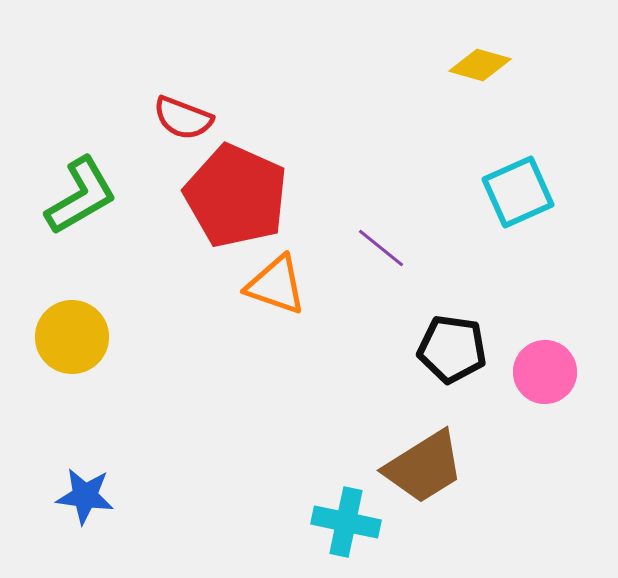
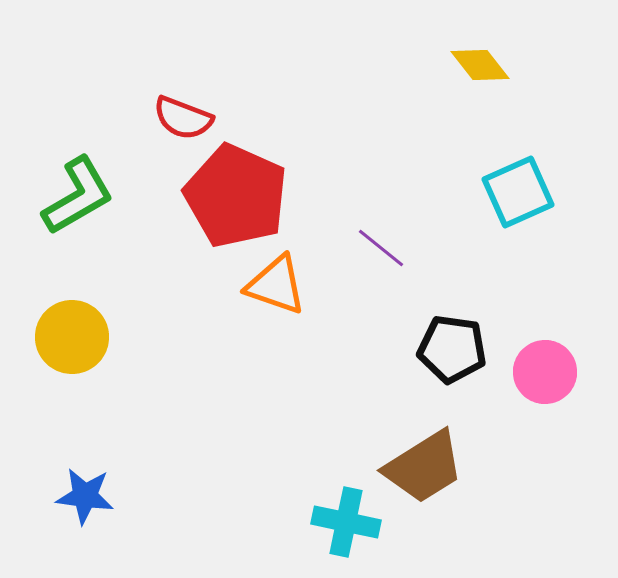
yellow diamond: rotated 36 degrees clockwise
green L-shape: moved 3 px left
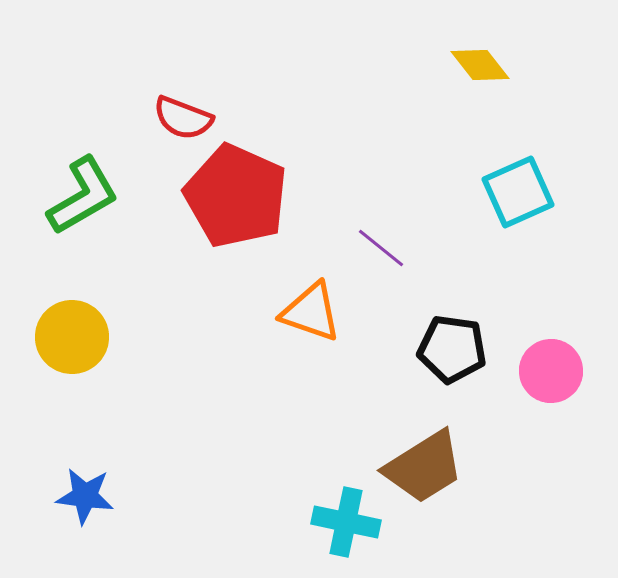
green L-shape: moved 5 px right
orange triangle: moved 35 px right, 27 px down
pink circle: moved 6 px right, 1 px up
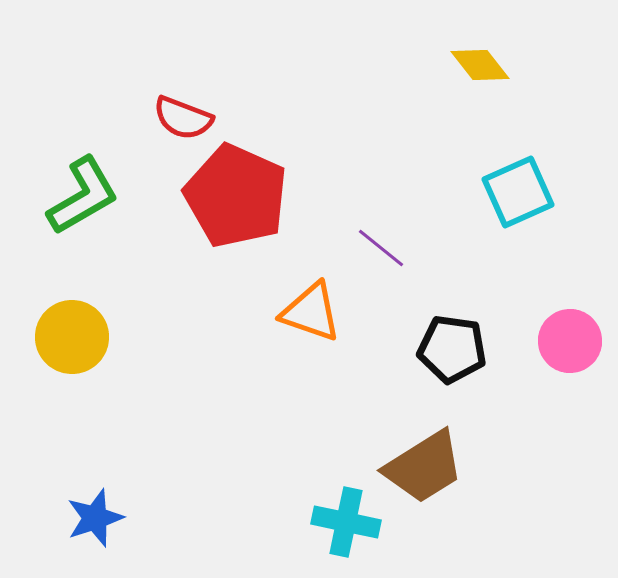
pink circle: moved 19 px right, 30 px up
blue star: moved 10 px right, 22 px down; rotated 26 degrees counterclockwise
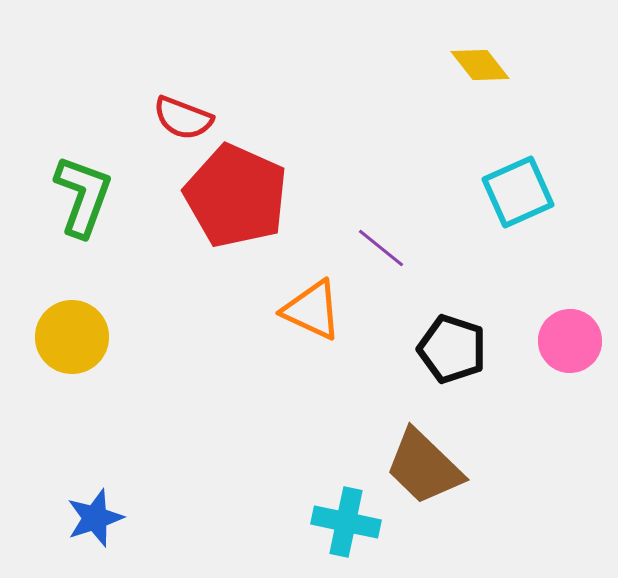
green L-shape: rotated 40 degrees counterclockwise
orange triangle: moved 1 px right, 2 px up; rotated 6 degrees clockwise
black pentagon: rotated 10 degrees clockwise
brown trapezoid: rotated 76 degrees clockwise
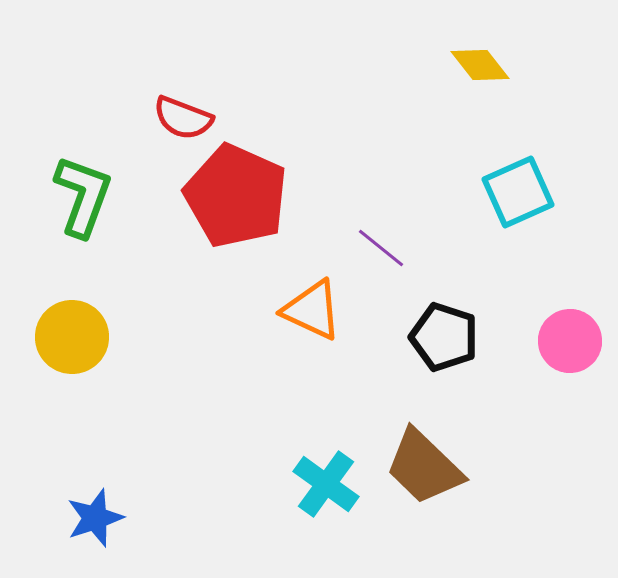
black pentagon: moved 8 px left, 12 px up
cyan cross: moved 20 px left, 38 px up; rotated 24 degrees clockwise
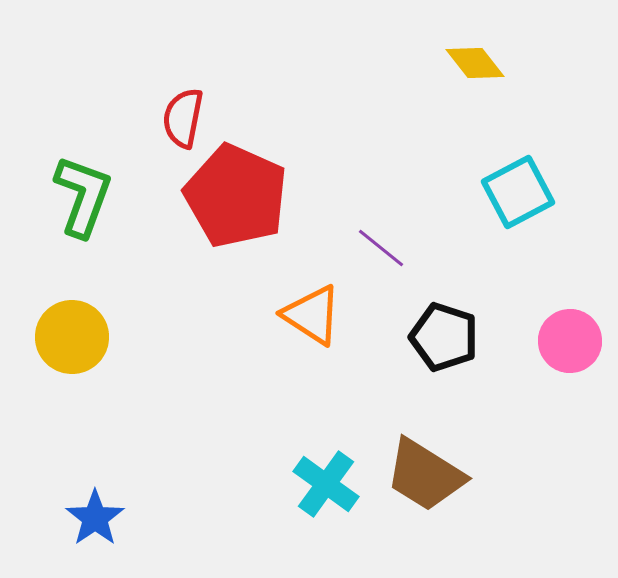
yellow diamond: moved 5 px left, 2 px up
red semicircle: rotated 80 degrees clockwise
cyan square: rotated 4 degrees counterclockwise
orange triangle: moved 5 px down; rotated 8 degrees clockwise
brown trapezoid: moved 1 px right, 8 px down; rotated 12 degrees counterclockwise
blue star: rotated 16 degrees counterclockwise
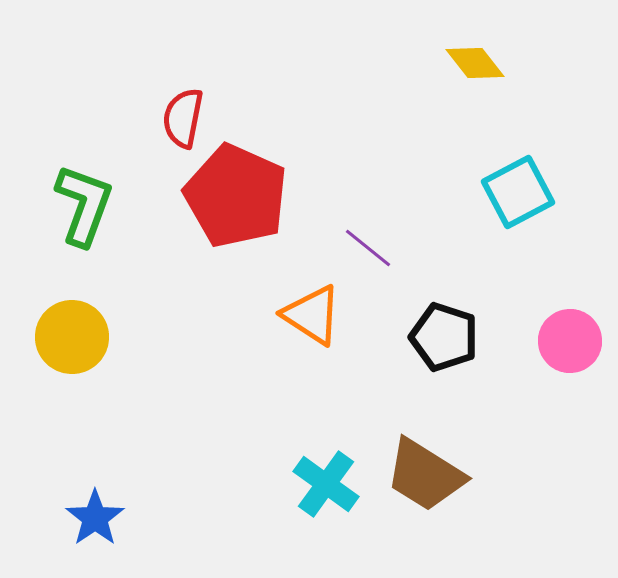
green L-shape: moved 1 px right, 9 px down
purple line: moved 13 px left
